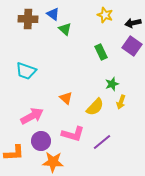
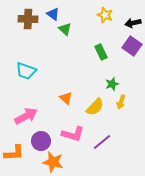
pink arrow: moved 6 px left
orange star: rotated 10 degrees clockwise
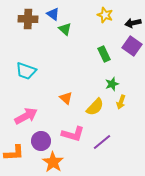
green rectangle: moved 3 px right, 2 px down
orange star: rotated 20 degrees clockwise
